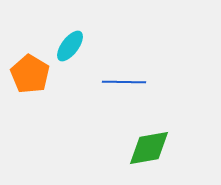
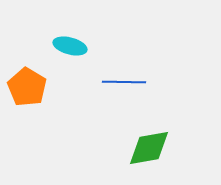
cyan ellipse: rotated 68 degrees clockwise
orange pentagon: moved 3 px left, 13 px down
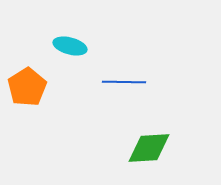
orange pentagon: rotated 9 degrees clockwise
green diamond: rotated 6 degrees clockwise
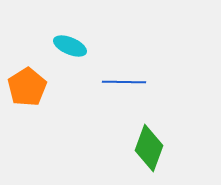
cyan ellipse: rotated 8 degrees clockwise
green diamond: rotated 66 degrees counterclockwise
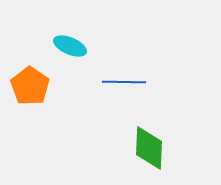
orange pentagon: moved 3 px right, 1 px up; rotated 6 degrees counterclockwise
green diamond: rotated 18 degrees counterclockwise
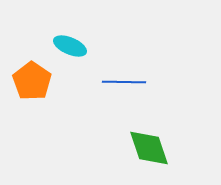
orange pentagon: moved 2 px right, 5 px up
green diamond: rotated 21 degrees counterclockwise
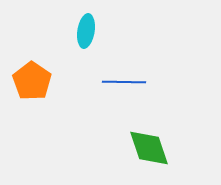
cyan ellipse: moved 16 px right, 15 px up; rotated 76 degrees clockwise
